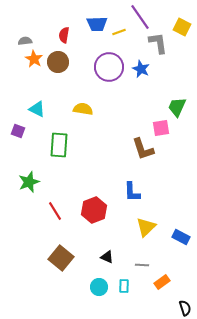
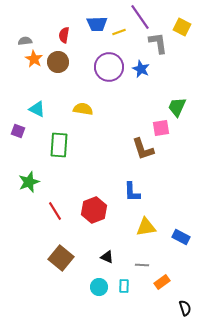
yellow triangle: rotated 35 degrees clockwise
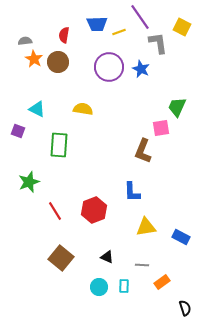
brown L-shape: moved 2 px down; rotated 40 degrees clockwise
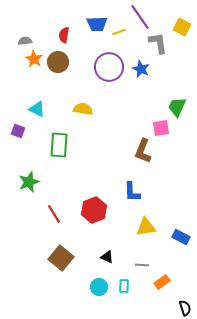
red line: moved 1 px left, 3 px down
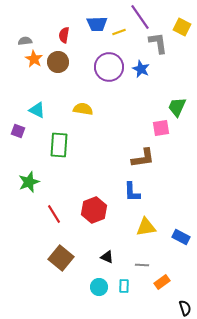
cyan triangle: moved 1 px down
brown L-shape: moved 7 px down; rotated 120 degrees counterclockwise
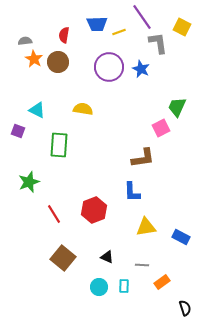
purple line: moved 2 px right
pink square: rotated 18 degrees counterclockwise
brown square: moved 2 px right
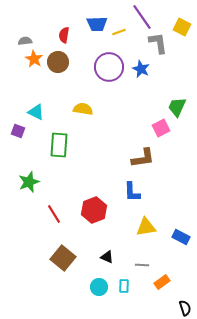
cyan triangle: moved 1 px left, 2 px down
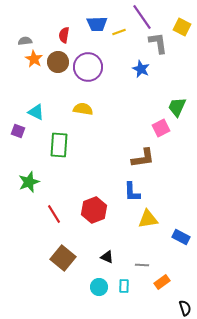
purple circle: moved 21 px left
yellow triangle: moved 2 px right, 8 px up
